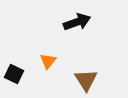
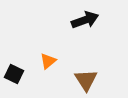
black arrow: moved 8 px right, 2 px up
orange triangle: rotated 12 degrees clockwise
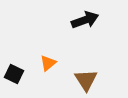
orange triangle: moved 2 px down
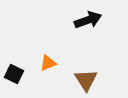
black arrow: moved 3 px right
orange triangle: rotated 18 degrees clockwise
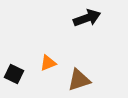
black arrow: moved 1 px left, 2 px up
brown triangle: moved 7 px left; rotated 45 degrees clockwise
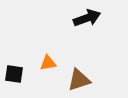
orange triangle: rotated 12 degrees clockwise
black square: rotated 18 degrees counterclockwise
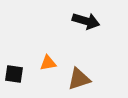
black arrow: moved 1 px left, 3 px down; rotated 36 degrees clockwise
brown triangle: moved 1 px up
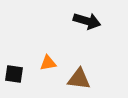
black arrow: moved 1 px right
brown triangle: rotated 25 degrees clockwise
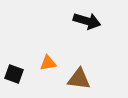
black square: rotated 12 degrees clockwise
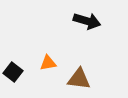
black square: moved 1 px left, 2 px up; rotated 18 degrees clockwise
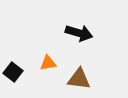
black arrow: moved 8 px left, 12 px down
